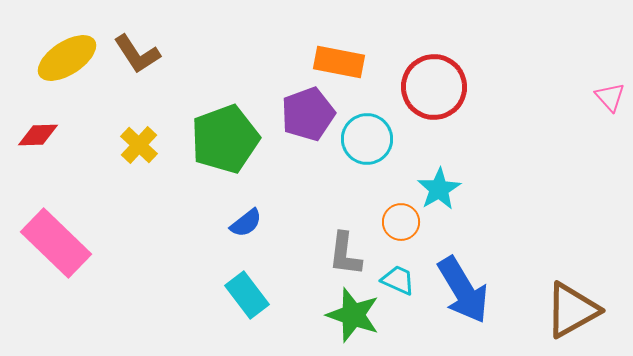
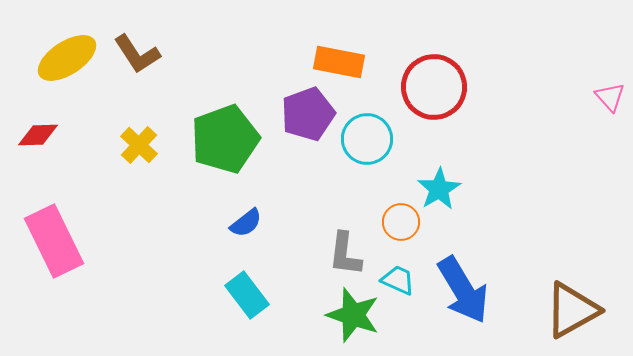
pink rectangle: moved 2 px left, 2 px up; rotated 20 degrees clockwise
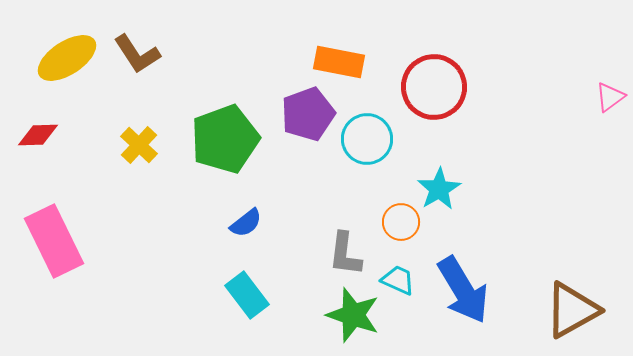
pink triangle: rotated 36 degrees clockwise
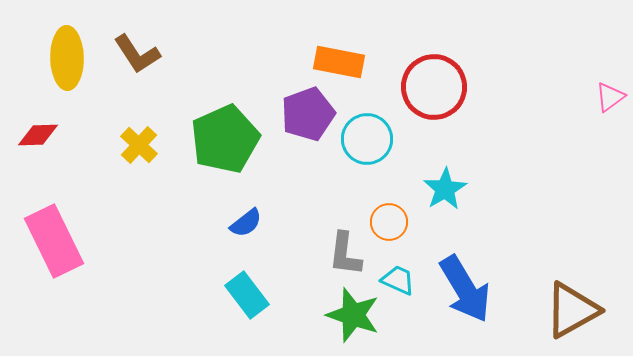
yellow ellipse: rotated 58 degrees counterclockwise
green pentagon: rotated 4 degrees counterclockwise
cyan star: moved 6 px right
orange circle: moved 12 px left
blue arrow: moved 2 px right, 1 px up
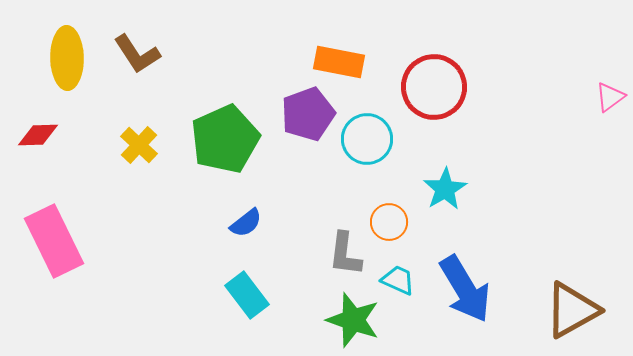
green star: moved 5 px down
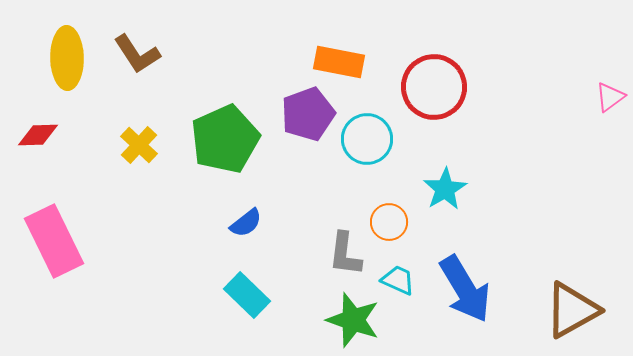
cyan rectangle: rotated 9 degrees counterclockwise
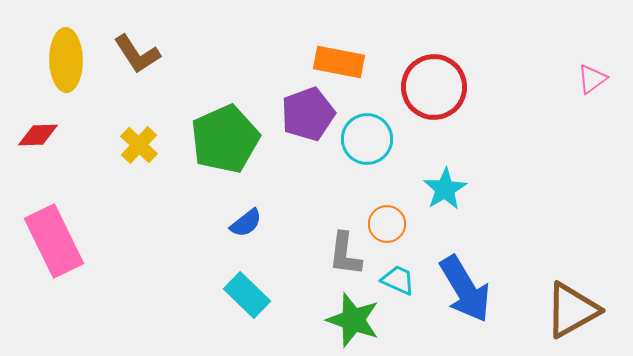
yellow ellipse: moved 1 px left, 2 px down
pink triangle: moved 18 px left, 18 px up
orange circle: moved 2 px left, 2 px down
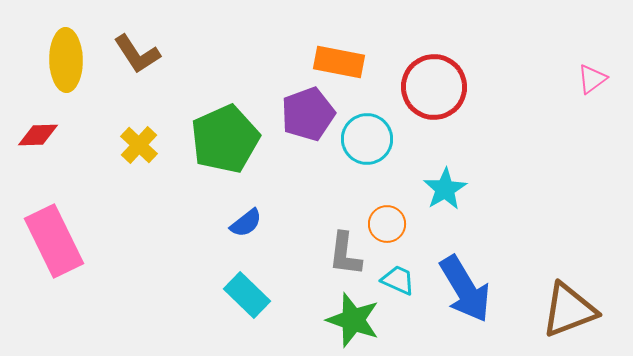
brown triangle: moved 3 px left; rotated 8 degrees clockwise
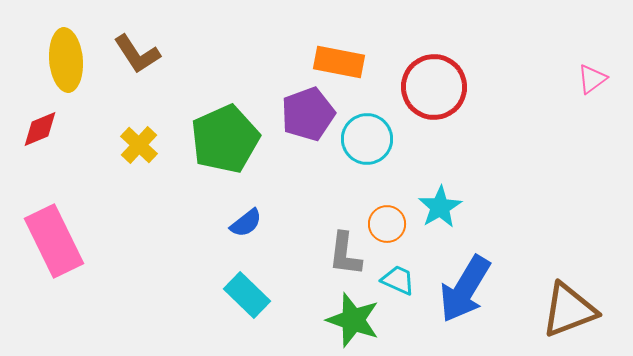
yellow ellipse: rotated 4 degrees counterclockwise
red diamond: moved 2 px right, 6 px up; rotated 21 degrees counterclockwise
cyan star: moved 5 px left, 18 px down
blue arrow: rotated 62 degrees clockwise
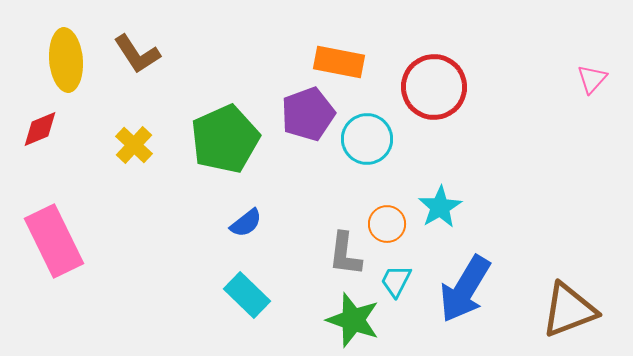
pink triangle: rotated 12 degrees counterclockwise
yellow cross: moved 5 px left
cyan trapezoid: moved 2 px left, 1 px down; rotated 87 degrees counterclockwise
